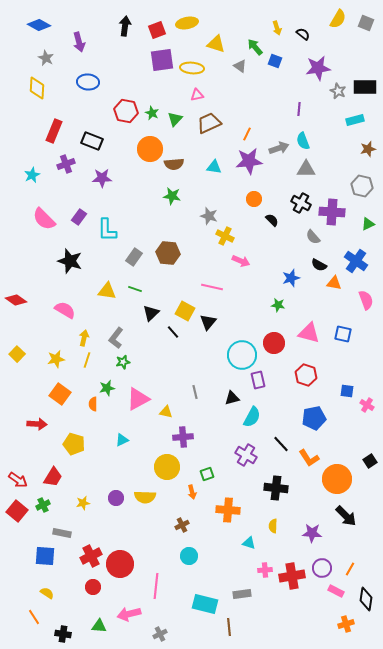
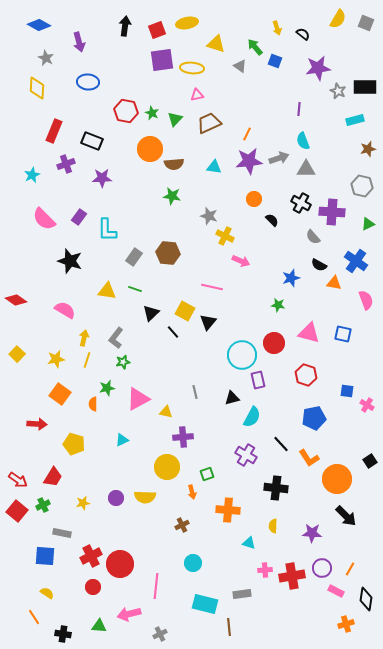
gray arrow at (279, 148): moved 10 px down
cyan circle at (189, 556): moved 4 px right, 7 px down
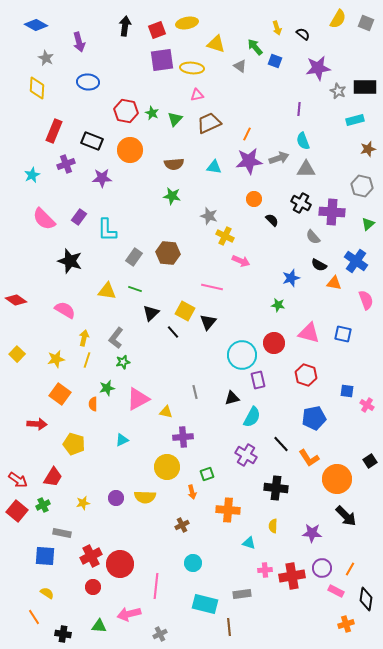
blue diamond at (39, 25): moved 3 px left
orange circle at (150, 149): moved 20 px left, 1 px down
green triangle at (368, 224): rotated 16 degrees counterclockwise
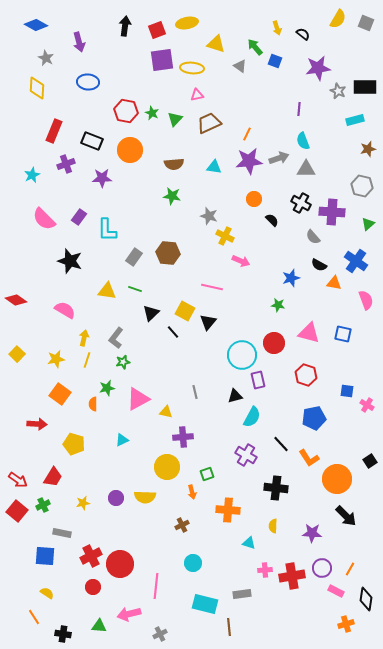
black triangle at (232, 398): moved 3 px right, 2 px up
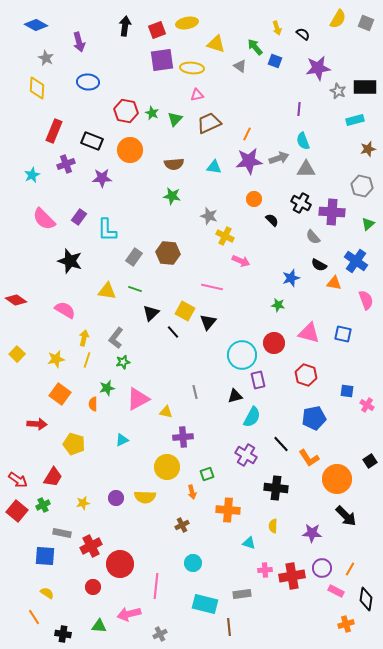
red cross at (91, 556): moved 10 px up
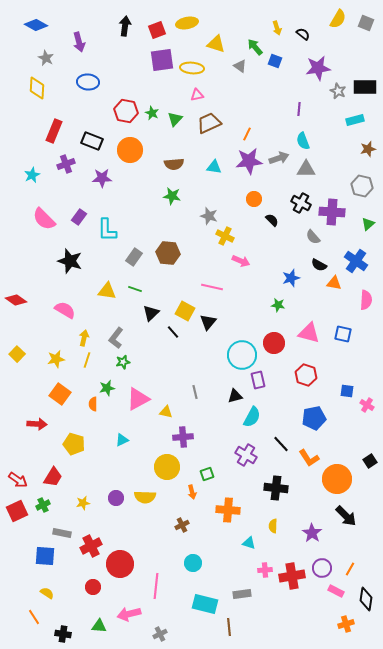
pink semicircle at (366, 300): rotated 24 degrees clockwise
red square at (17, 511): rotated 25 degrees clockwise
purple star at (312, 533): rotated 30 degrees clockwise
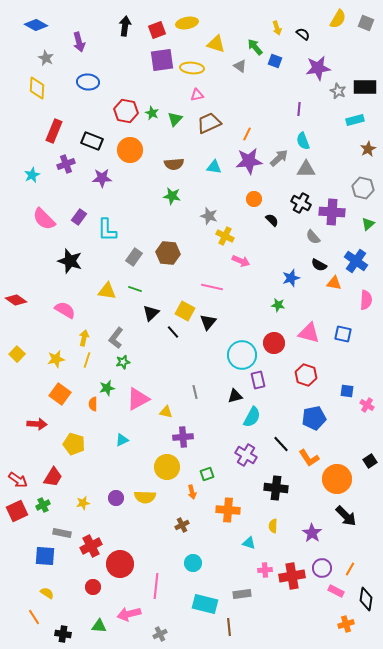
brown star at (368, 149): rotated 14 degrees counterclockwise
gray arrow at (279, 158): rotated 24 degrees counterclockwise
gray hexagon at (362, 186): moved 1 px right, 2 px down
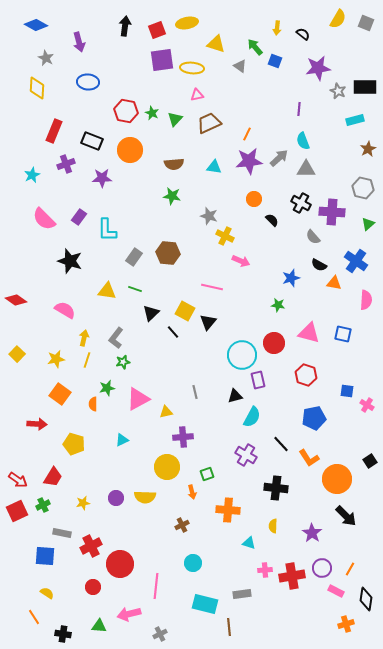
yellow arrow at (277, 28): rotated 24 degrees clockwise
yellow triangle at (166, 412): rotated 24 degrees counterclockwise
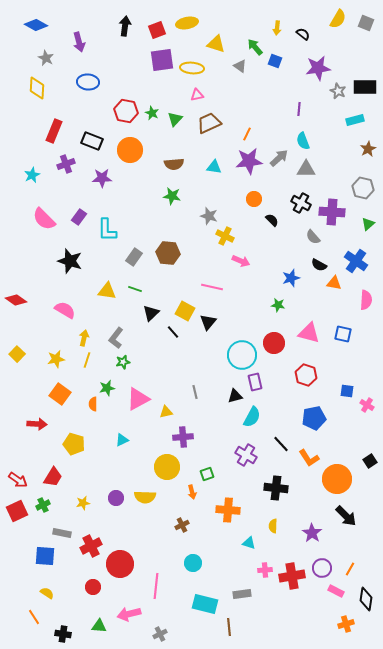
purple rectangle at (258, 380): moved 3 px left, 2 px down
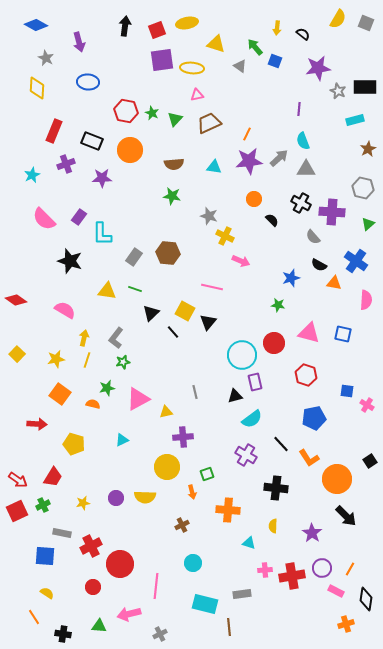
cyan L-shape at (107, 230): moved 5 px left, 4 px down
orange semicircle at (93, 404): rotated 104 degrees clockwise
cyan semicircle at (252, 417): moved 2 px down; rotated 25 degrees clockwise
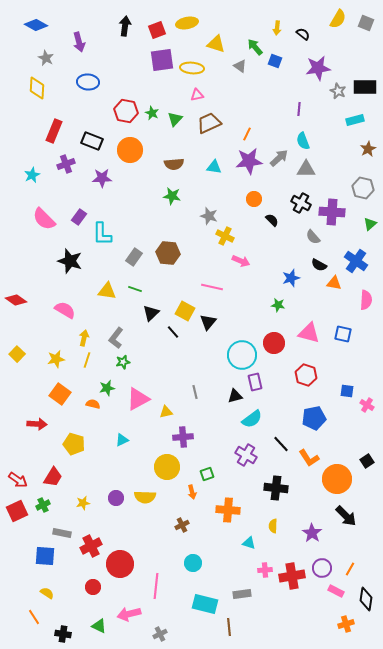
green triangle at (368, 224): moved 2 px right
black square at (370, 461): moved 3 px left
green triangle at (99, 626): rotated 21 degrees clockwise
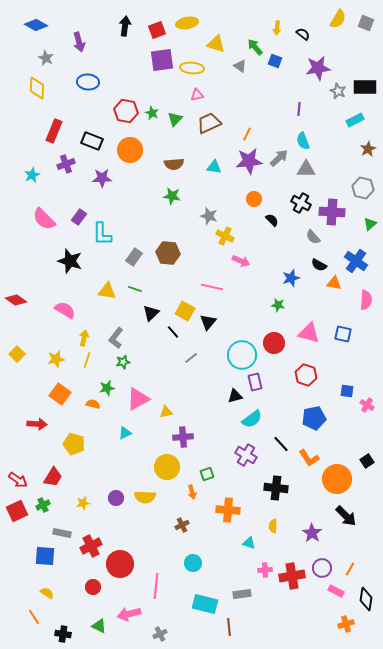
cyan rectangle at (355, 120): rotated 12 degrees counterclockwise
gray line at (195, 392): moved 4 px left, 34 px up; rotated 64 degrees clockwise
cyan triangle at (122, 440): moved 3 px right, 7 px up
